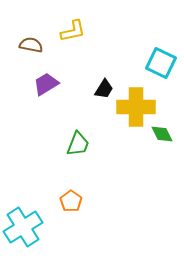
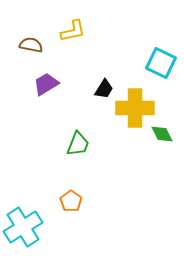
yellow cross: moved 1 px left, 1 px down
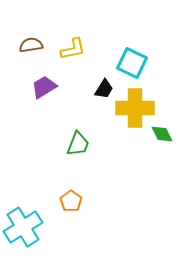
yellow L-shape: moved 18 px down
brown semicircle: rotated 20 degrees counterclockwise
cyan square: moved 29 px left
purple trapezoid: moved 2 px left, 3 px down
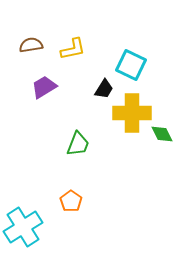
cyan square: moved 1 px left, 2 px down
yellow cross: moved 3 px left, 5 px down
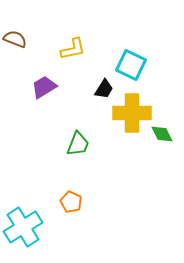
brown semicircle: moved 16 px left, 6 px up; rotated 30 degrees clockwise
orange pentagon: moved 1 px down; rotated 10 degrees counterclockwise
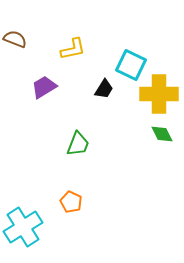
yellow cross: moved 27 px right, 19 px up
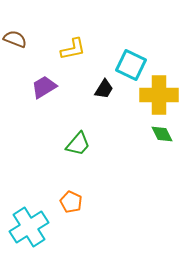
yellow cross: moved 1 px down
green trapezoid: rotated 20 degrees clockwise
cyan cross: moved 6 px right
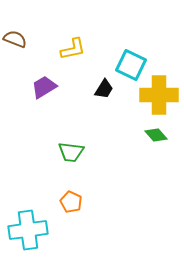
green diamond: moved 6 px left, 1 px down; rotated 15 degrees counterclockwise
green trapezoid: moved 7 px left, 8 px down; rotated 56 degrees clockwise
cyan cross: moved 1 px left, 3 px down; rotated 24 degrees clockwise
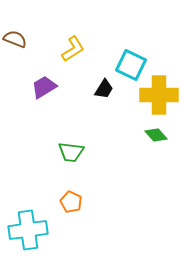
yellow L-shape: rotated 20 degrees counterclockwise
